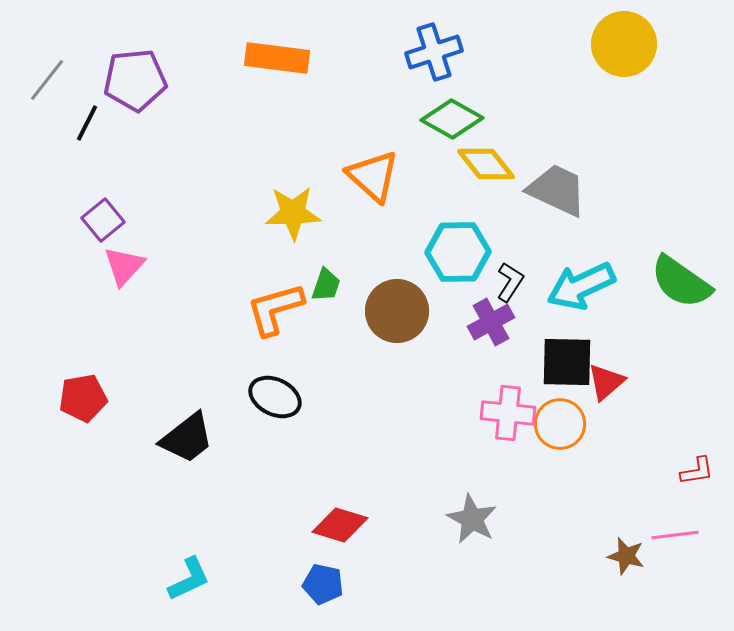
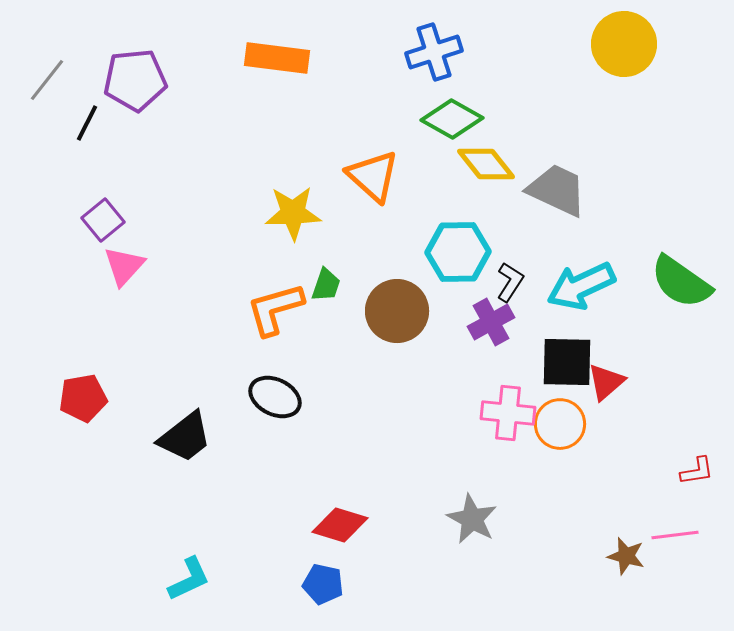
black trapezoid: moved 2 px left, 1 px up
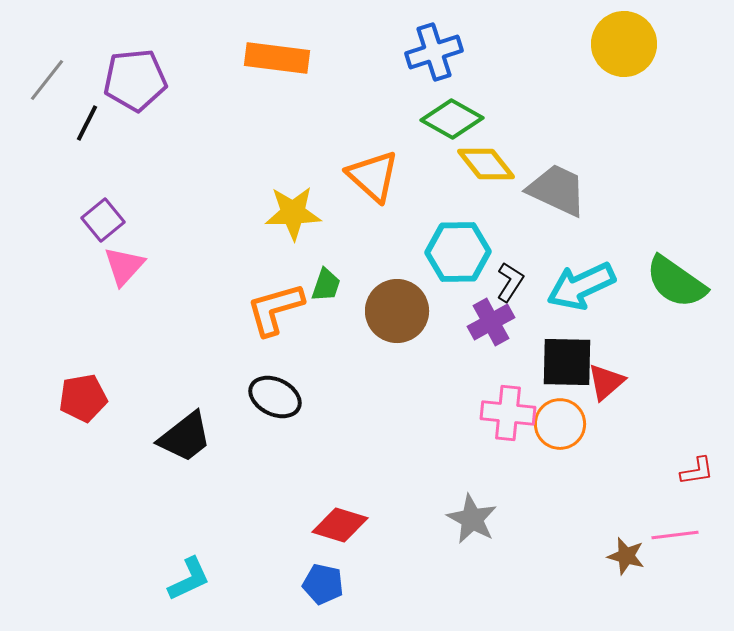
green semicircle: moved 5 px left
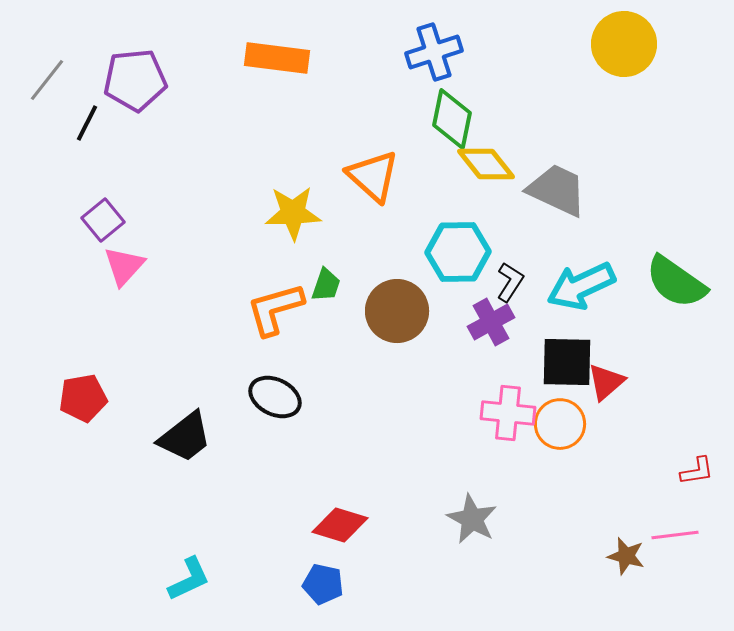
green diamond: rotated 72 degrees clockwise
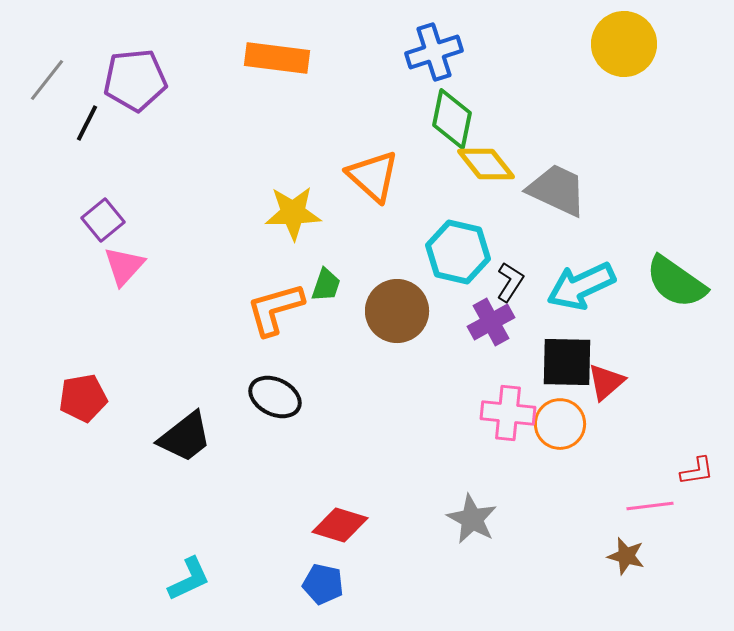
cyan hexagon: rotated 14 degrees clockwise
pink line: moved 25 px left, 29 px up
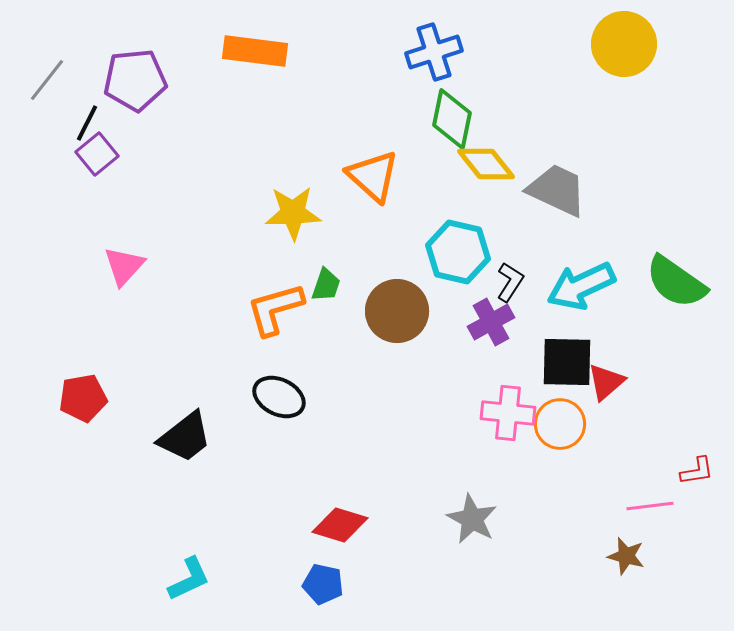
orange rectangle: moved 22 px left, 7 px up
purple square: moved 6 px left, 66 px up
black ellipse: moved 4 px right
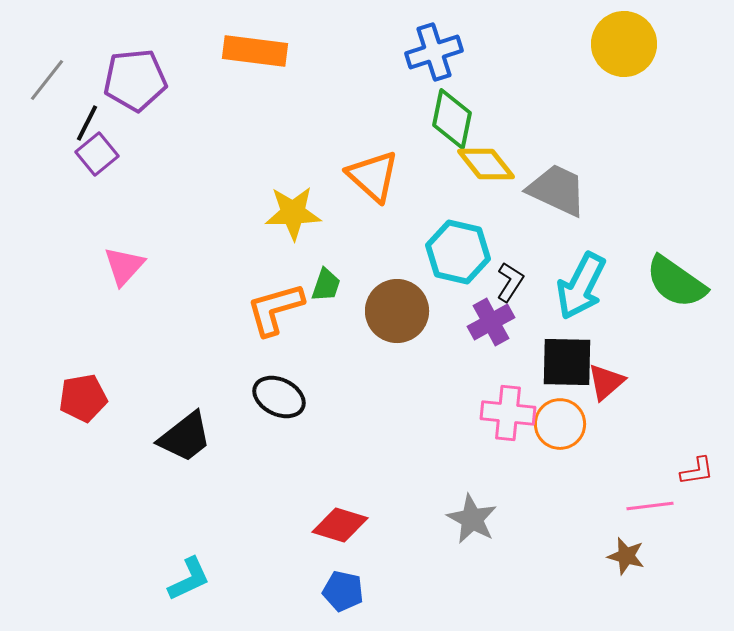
cyan arrow: rotated 38 degrees counterclockwise
blue pentagon: moved 20 px right, 7 px down
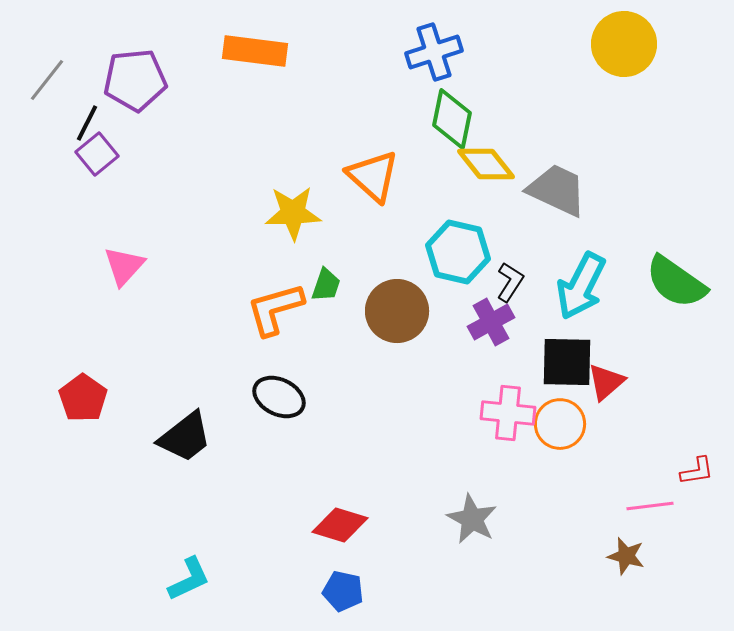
red pentagon: rotated 27 degrees counterclockwise
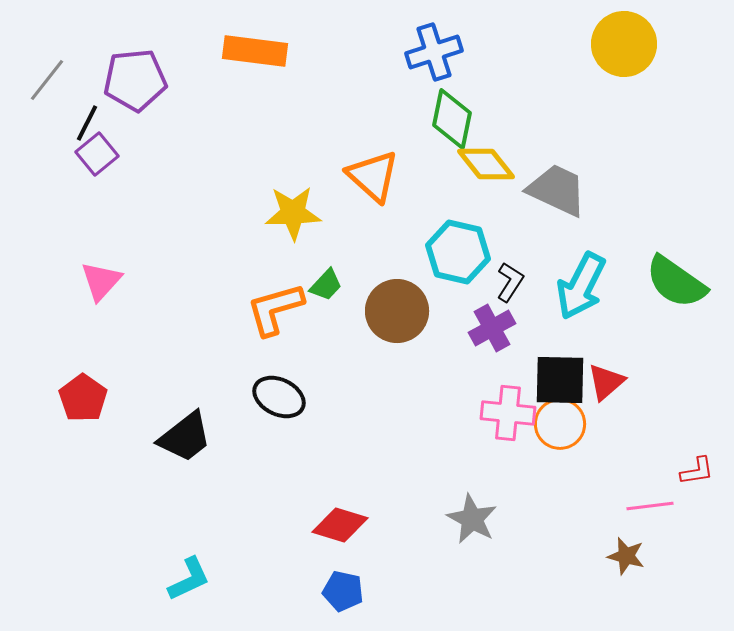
pink triangle: moved 23 px left, 15 px down
green trapezoid: rotated 24 degrees clockwise
purple cross: moved 1 px right, 6 px down
black square: moved 7 px left, 18 px down
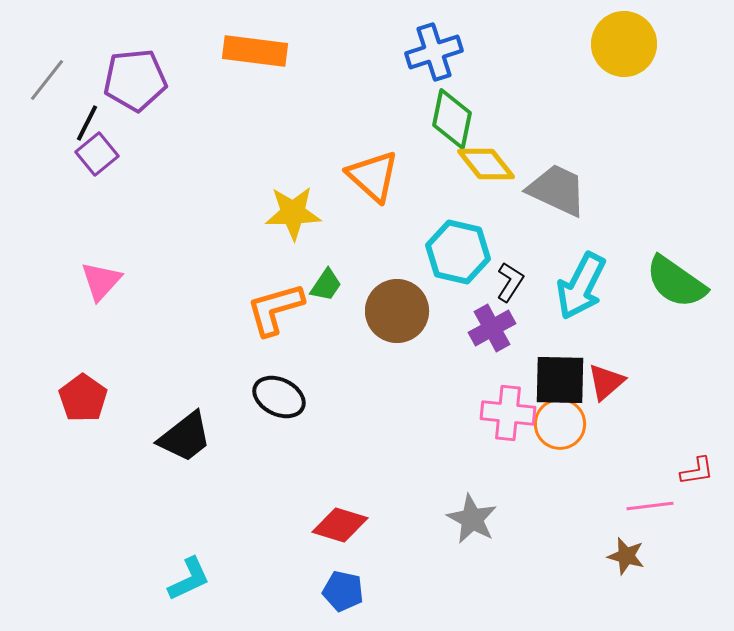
green trapezoid: rotated 9 degrees counterclockwise
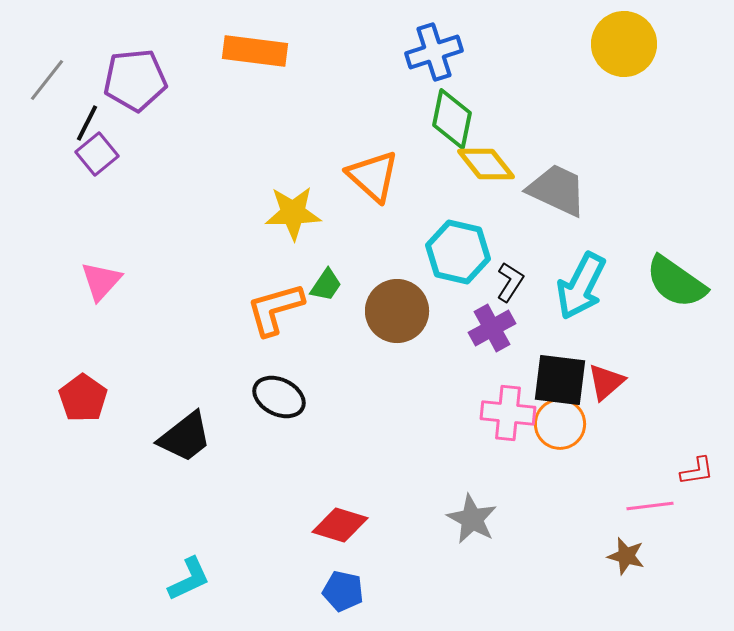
black square: rotated 6 degrees clockwise
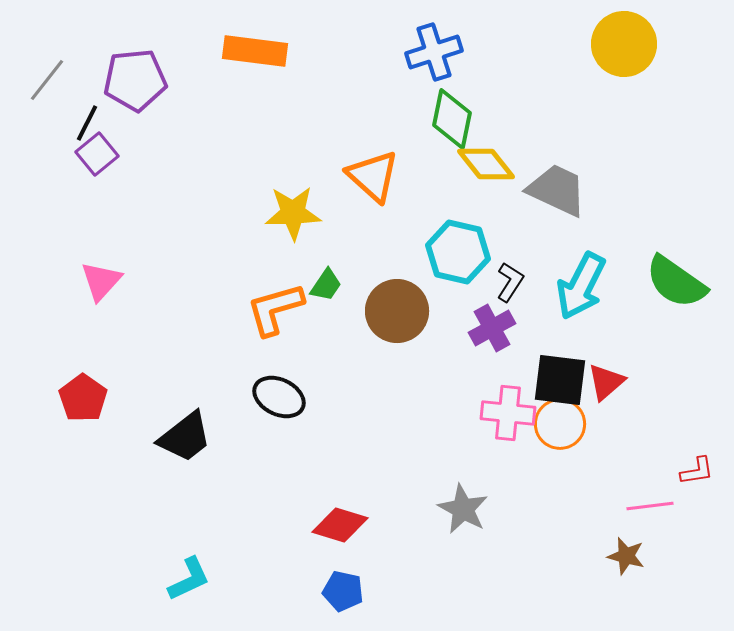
gray star: moved 9 px left, 10 px up
